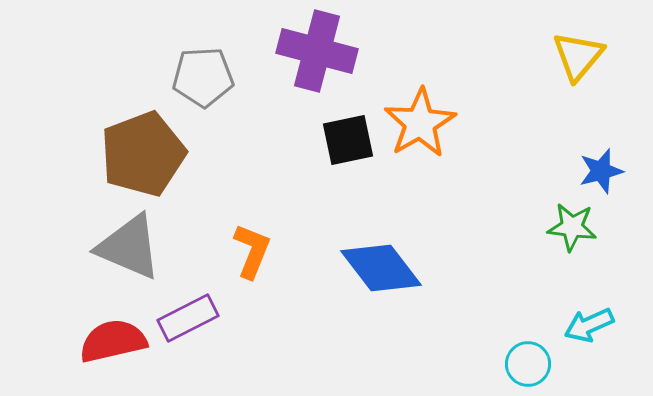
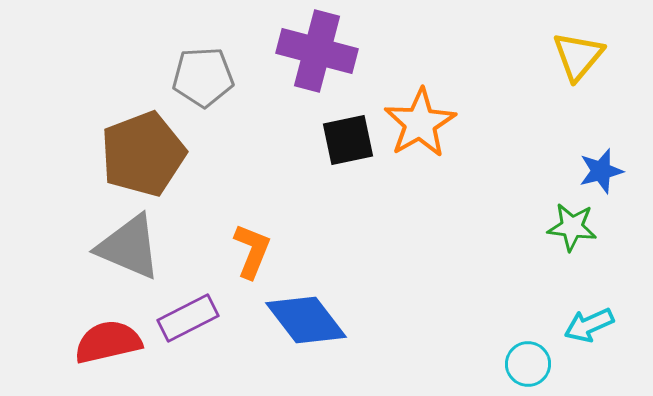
blue diamond: moved 75 px left, 52 px down
red semicircle: moved 5 px left, 1 px down
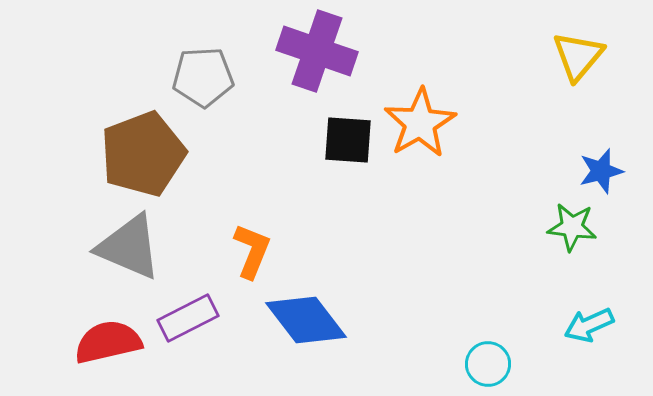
purple cross: rotated 4 degrees clockwise
black square: rotated 16 degrees clockwise
cyan circle: moved 40 px left
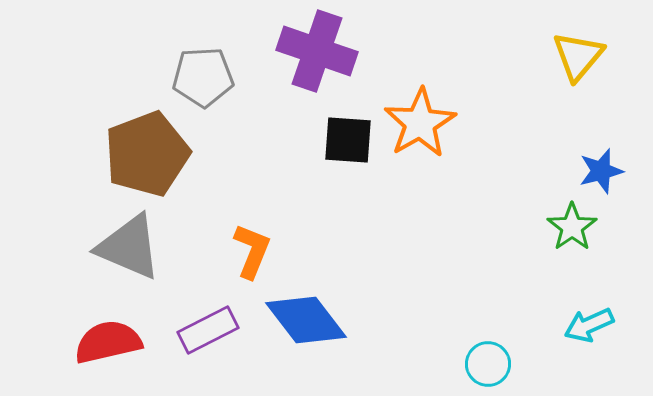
brown pentagon: moved 4 px right
green star: rotated 30 degrees clockwise
purple rectangle: moved 20 px right, 12 px down
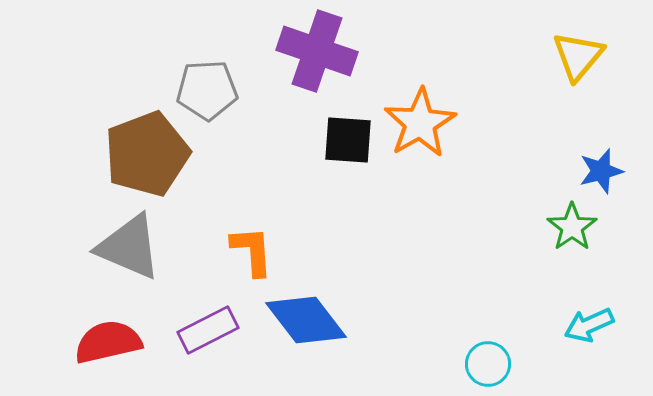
gray pentagon: moved 4 px right, 13 px down
orange L-shape: rotated 26 degrees counterclockwise
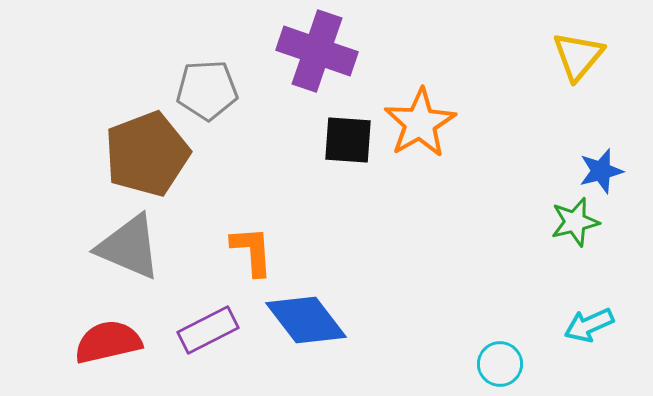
green star: moved 3 px right, 5 px up; rotated 21 degrees clockwise
cyan circle: moved 12 px right
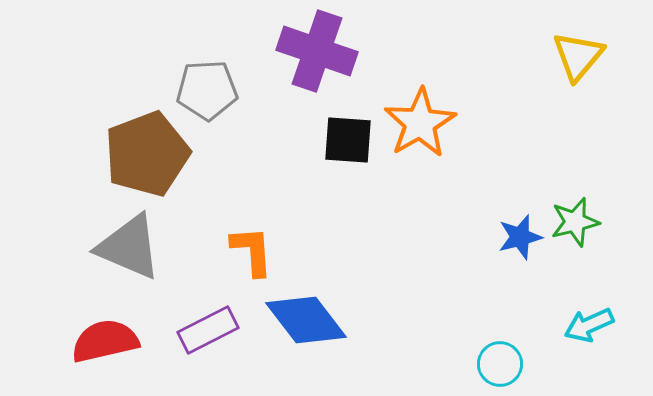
blue star: moved 81 px left, 66 px down
red semicircle: moved 3 px left, 1 px up
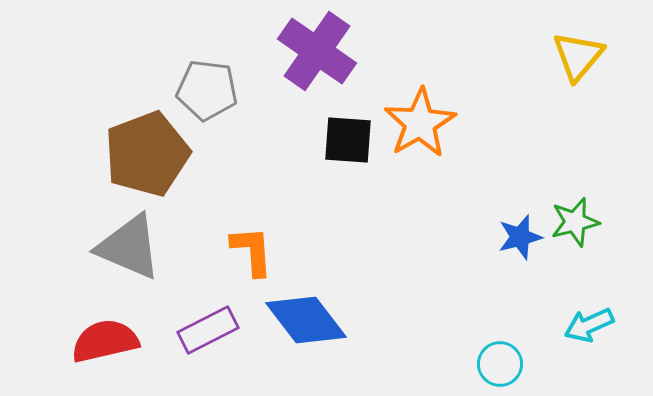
purple cross: rotated 16 degrees clockwise
gray pentagon: rotated 10 degrees clockwise
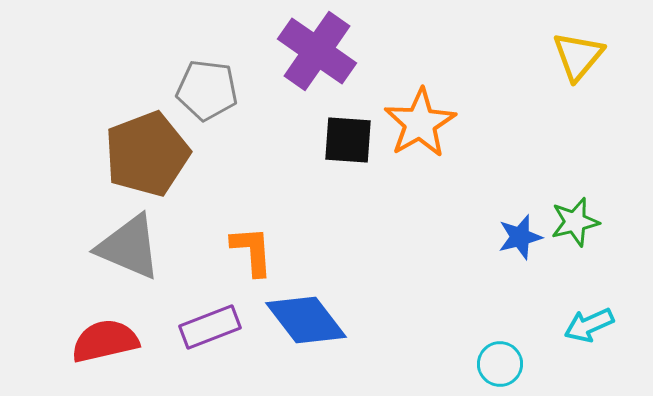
purple rectangle: moved 2 px right, 3 px up; rotated 6 degrees clockwise
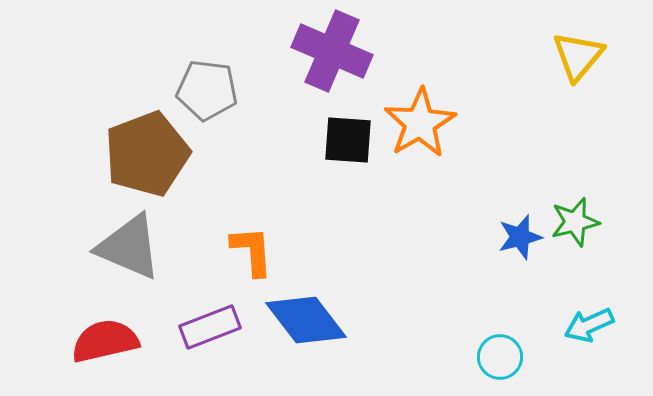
purple cross: moved 15 px right; rotated 12 degrees counterclockwise
cyan circle: moved 7 px up
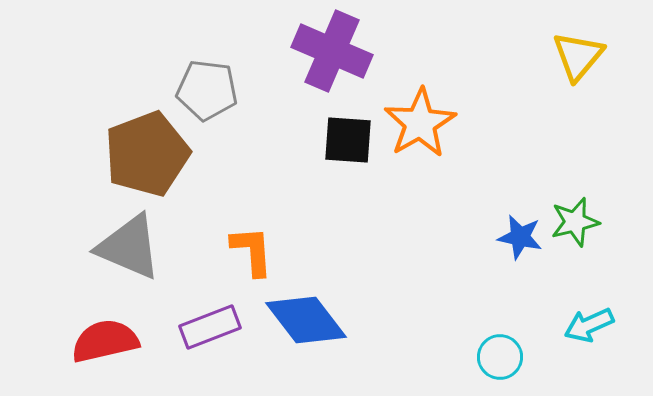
blue star: rotated 27 degrees clockwise
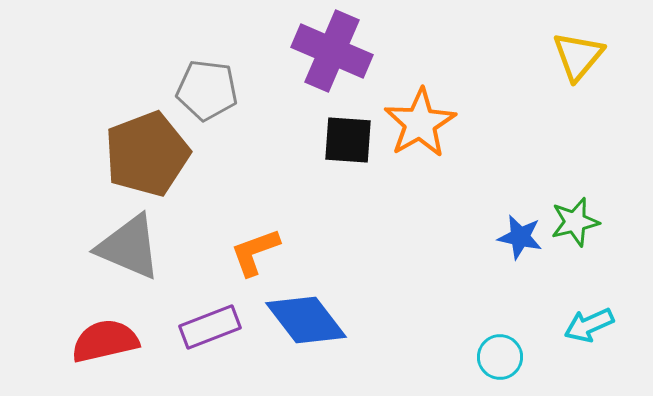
orange L-shape: moved 3 px right, 1 px down; rotated 106 degrees counterclockwise
